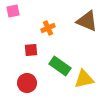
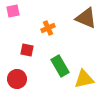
brown triangle: moved 1 px left, 3 px up
red square: moved 4 px left; rotated 16 degrees clockwise
green rectangle: rotated 25 degrees clockwise
red circle: moved 10 px left, 4 px up
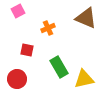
pink square: moved 5 px right; rotated 16 degrees counterclockwise
green rectangle: moved 1 px left, 1 px down
